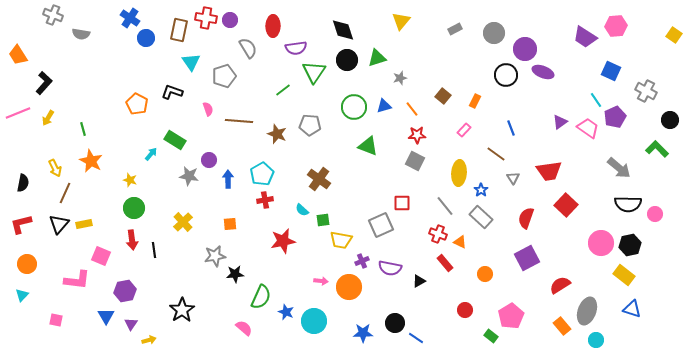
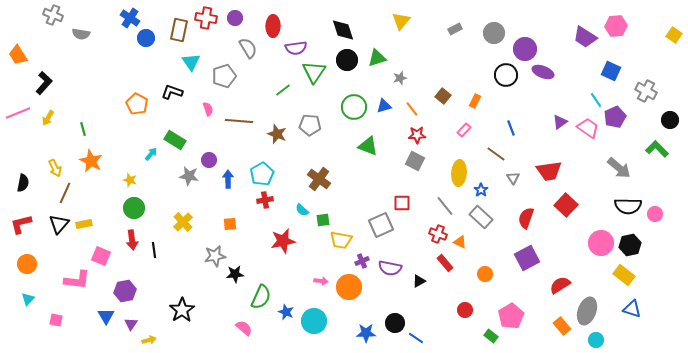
purple circle at (230, 20): moved 5 px right, 2 px up
black semicircle at (628, 204): moved 2 px down
cyan triangle at (22, 295): moved 6 px right, 4 px down
blue star at (363, 333): moved 3 px right
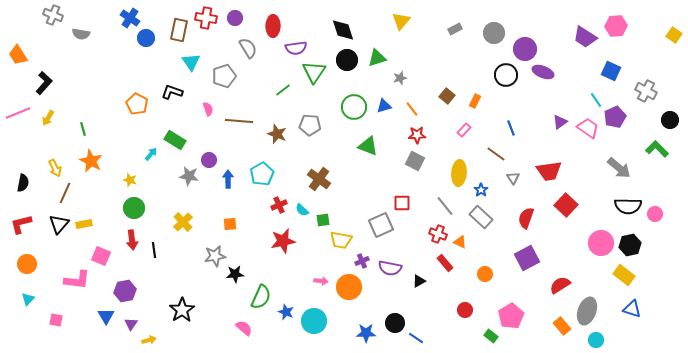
brown square at (443, 96): moved 4 px right
red cross at (265, 200): moved 14 px right, 5 px down; rotated 14 degrees counterclockwise
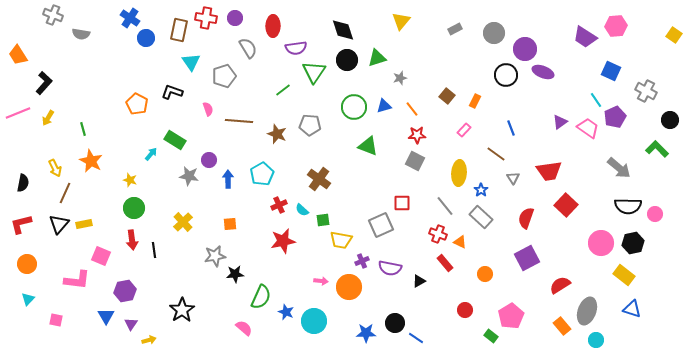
black hexagon at (630, 245): moved 3 px right, 2 px up
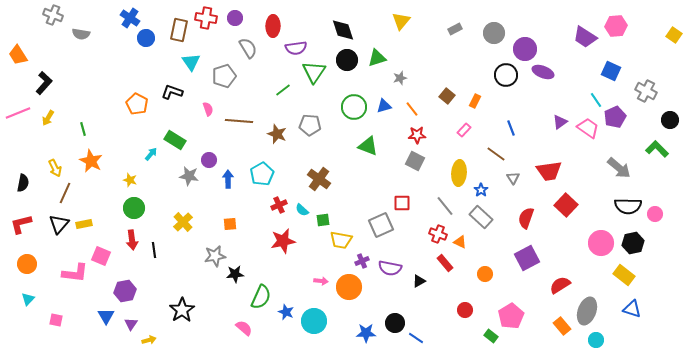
pink L-shape at (77, 280): moved 2 px left, 7 px up
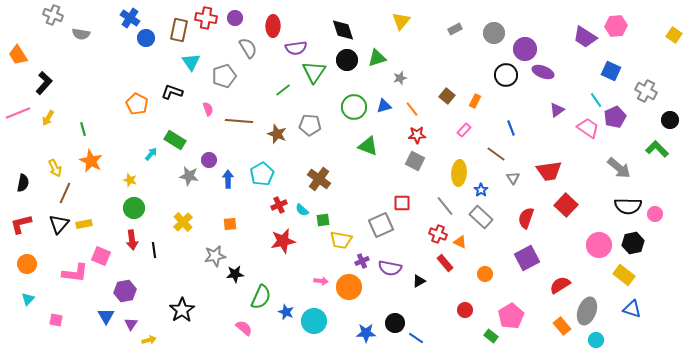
purple triangle at (560, 122): moved 3 px left, 12 px up
pink circle at (601, 243): moved 2 px left, 2 px down
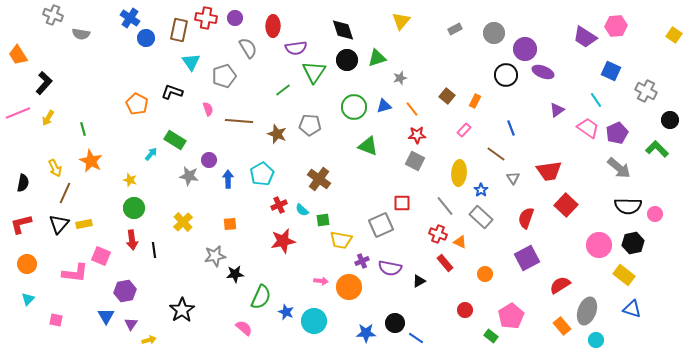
purple pentagon at (615, 117): moved 2 px right, 16 px down
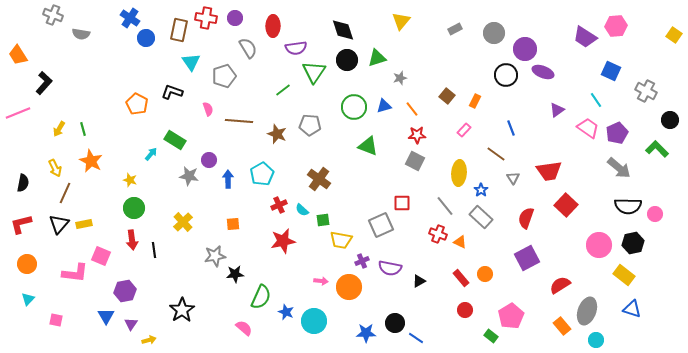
yellow arrow at (48, 118): moved 11 px right, 11 px down
orange square at (230, 224): moved 3 px right
red rectangle at (445, 263): moved 16 px right, 15 px down
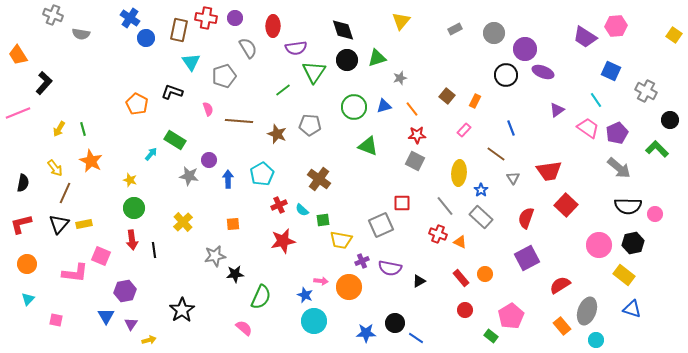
yellow arrow at (55, 168): rotated 12 degrees counterclockwise
blue star at (286, 312): moved 19 px right, 17 px up
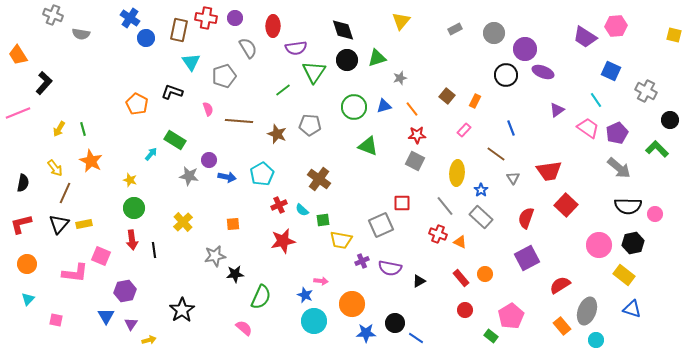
yellow square at (674, 35): rotated 21 degrees counterclockwise
yellow ellipse at (459, 173): moved 2 px left
blue arrow at (228, 179): moved 1 px left, 2 px up; rotated 102 degrees clockwise
orange circle at (349, 287): moved 3 px right, 17 px down
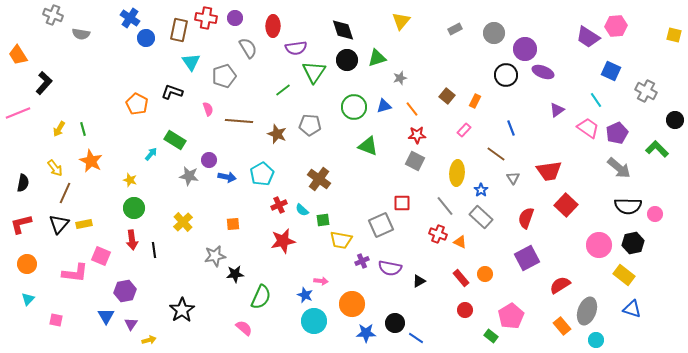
purple trapezoid at (585, 37): moved 3 px right
black circle at (670, 120): moved 5 px right
